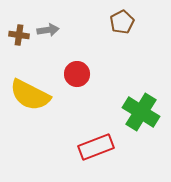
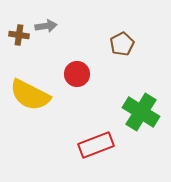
brown pentagon: moved 22 px down
gray arrow: moved 2 px left, 4 px up
red rectangle: moved 2 px up
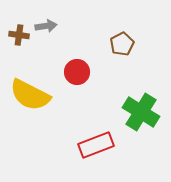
red circle: moved 2 px up
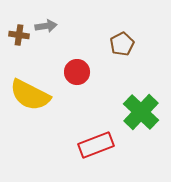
green cross: rotated 12 degrees clockwise
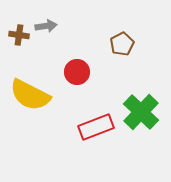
red rectangle: moved 18 px up
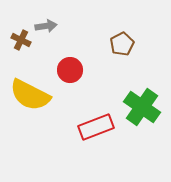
brown cross: moved 2 px right, 5 px down; rotated 18 degrees clockwise
red circle: moved 7 px left, 2 px up
green cross: moved 1 px right, 5 px up; rotated 9 degrees counterclockwise
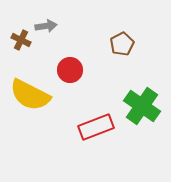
green cross: moved 1 px up
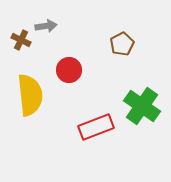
red circle: moved 1 px left
yellow semicircle: rotated 123 degrees counterclockwise
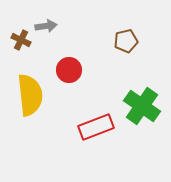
brown pentagon: moved 4 px right, 3 px up; rotated 15 degrees clockwise
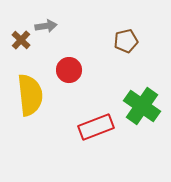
brown cross: rotated 18 degrees clockwise
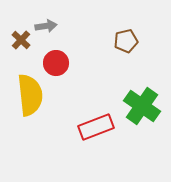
red circle: moved 13 px left, 7 px up
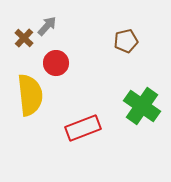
gray arrow: moved 1 px right; rotated 40 degrees counterclockwise
brown cross: moved 3 px right, 2 px up
red rectangle: moved 13 px left, 1 px down
